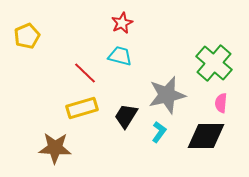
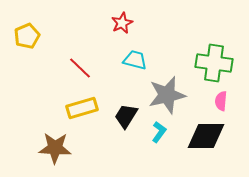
cyan trapezoid: moved 15 px right, 4 px down
green cross: rotated 33 degrees counterclockwise
red line: moved 5 px left, 5 px up
pink semicircle: moved 2 px up
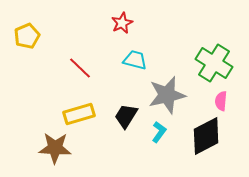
green cross: rotated 24 degrees clockwise
yellow rectangle: moved 3 px left, 6 px down
black diamond: rotated 27 degrees counterclockwise
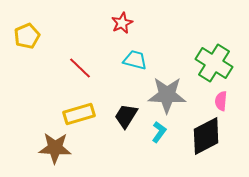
gray star: rotated 15 degrees clockwise
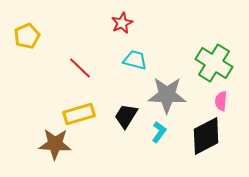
brown star: moved 4 px up
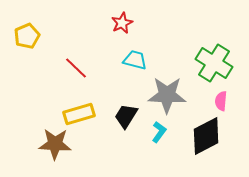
red line: moved 4 px left
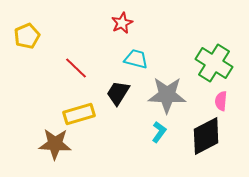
cyan trapezoid: moved 1 px right, 1 px up
black trapezoid: moved 8 px left, 23 px up
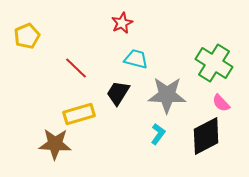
pink semicircle: moved 2 px down; rotated 48 degrees counterclockwise
cyan L-shape: moved 1 px left, 2 px down
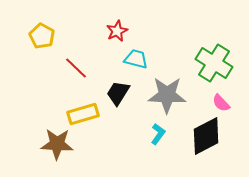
red star: moved 5 px left, 8 px down
yellow pentagon: moved 15 px right; rotated 20 degrees counterclockwise
yellow rectangle: moved 4 px right
brown star: moved 2 px right
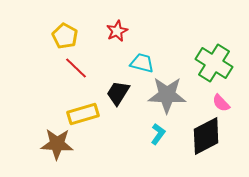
yellow pentagon: moved 23 px right
cyan trapezoid: moved 6 px right, 4 px down
